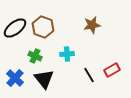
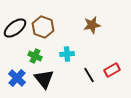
blue cross: moved 2 px right
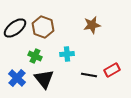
black line: rotated 49 degrees counterclockwise
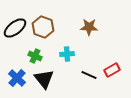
brown star: moved 3 px left, 2 px down; rotated 12 degrees clockwise
black line: rotated 14 degrees clockwise
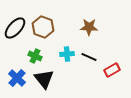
black ellipse: rotated 10 degrees counterclockwise
black line: moved 18 px up
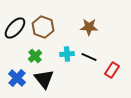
green cross: rotated 24 degrees clockwise
red rectangle: rotated 28 degrees counterclockwise
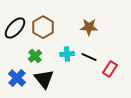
brown hexagon: rotated 10 degrees clockwise
red rectangle: moved 2 px left, 1 px up
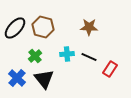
brown hexagon: rotated 15 degrees counterclockwise
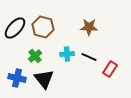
blue cross: rotated 30 degrees counterclockwise
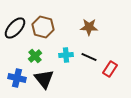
cyan cross: moved 1 px left, 1 px down
